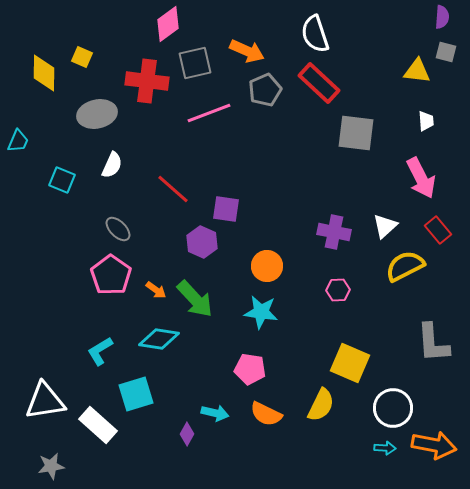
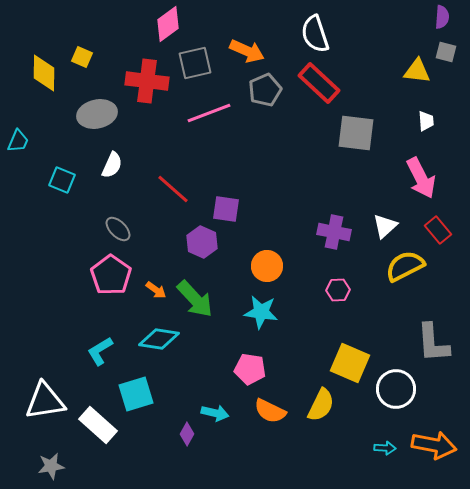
white circle at (393, 408): moved 3 px right, 19 px up
orange semicircle at (266, 414): moved 4 px right, 3 px up
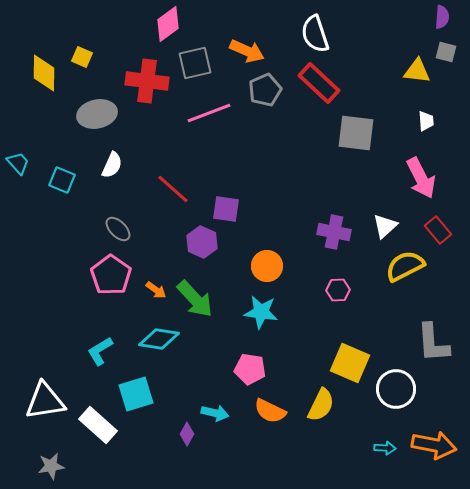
cyan trapezoid at (18, 141): moved 22 px down; rotated 65 degrees counterclockwise
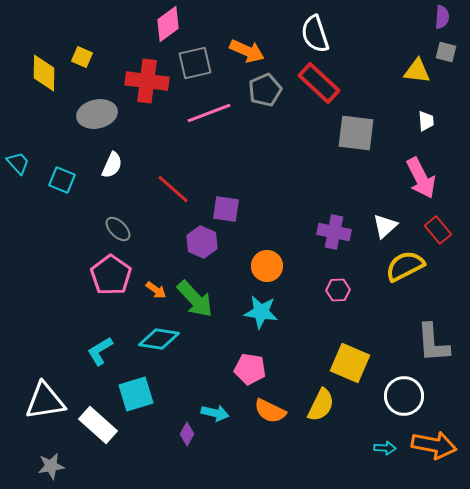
white circle at (396, 389): moved 8 px right, 7 px down
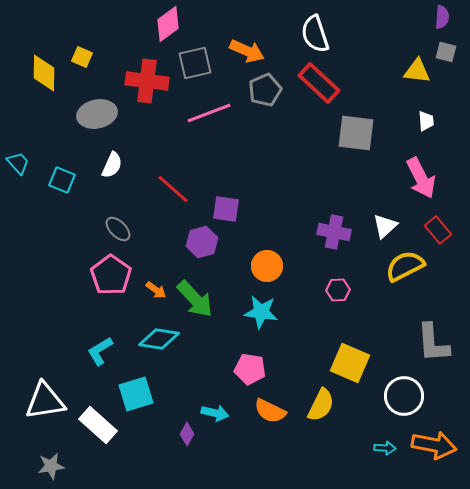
purple hexagon at (202, 242): rotated 20 degrees clockwise
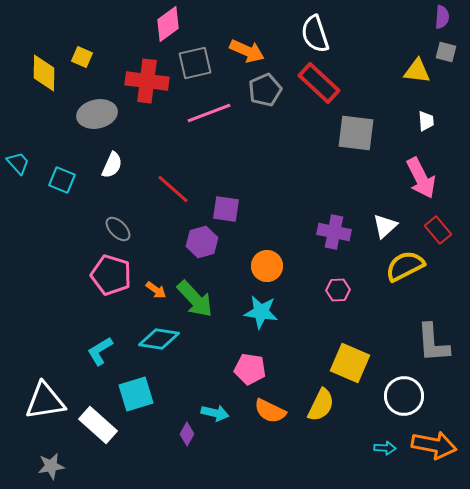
pink pentagon at (111, 275): rotated 18 degrees counterclockwise
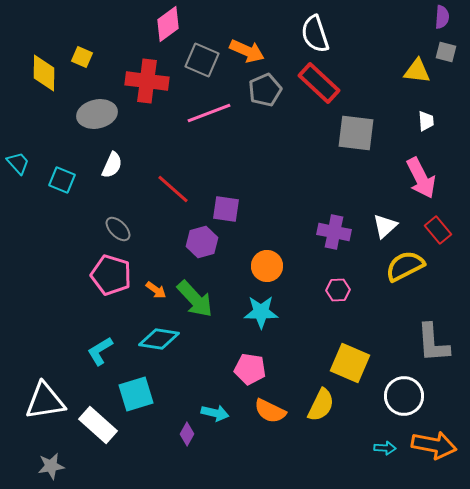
gray square at (195, 63): moved 7 px right, 3 px up; rotated 36 degrees clockwise
cyan star at (261, 312): rotated 8 degrees counterclockwise
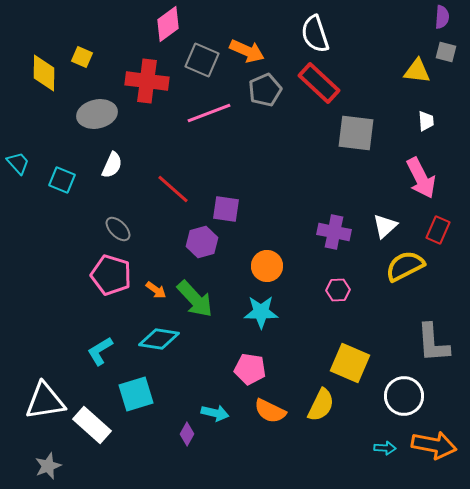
red rectangle at (438, 230): rotated 64 degrees clockwise
white rectangle at (98, 425): moved 6 px left
gray star at (51, 466): moved 3 px left; rotated 12 degrees counterclockwise
